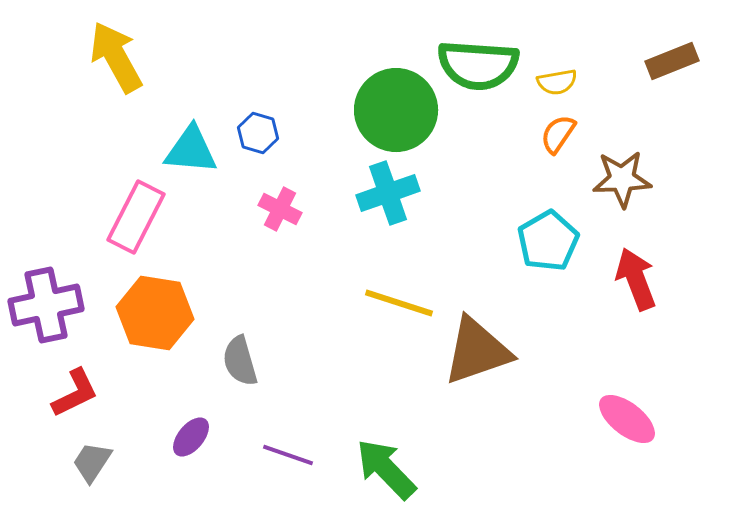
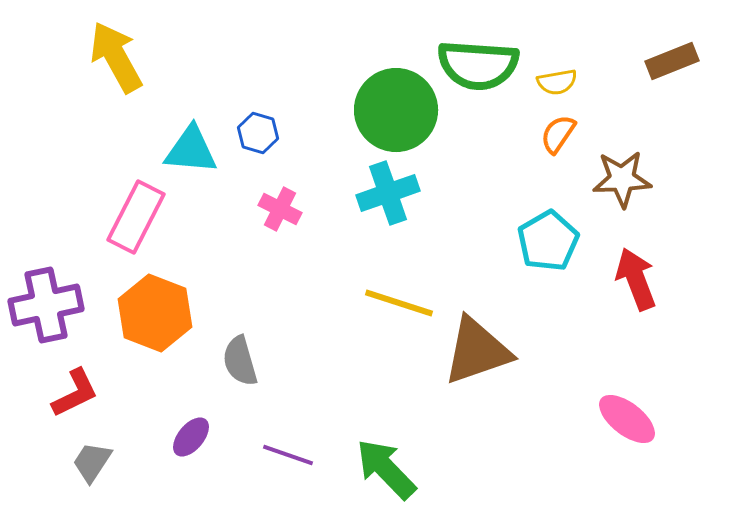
orange hexagon: rotated 12 degrees clockwise
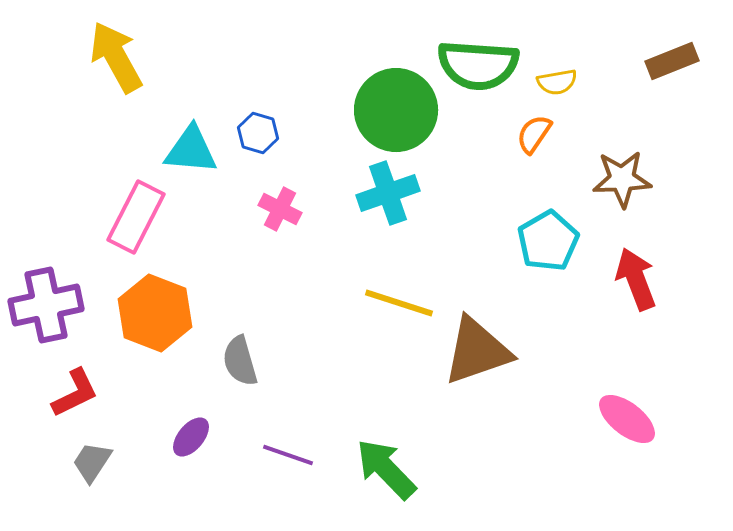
orange semicircle: moved 24 px left
